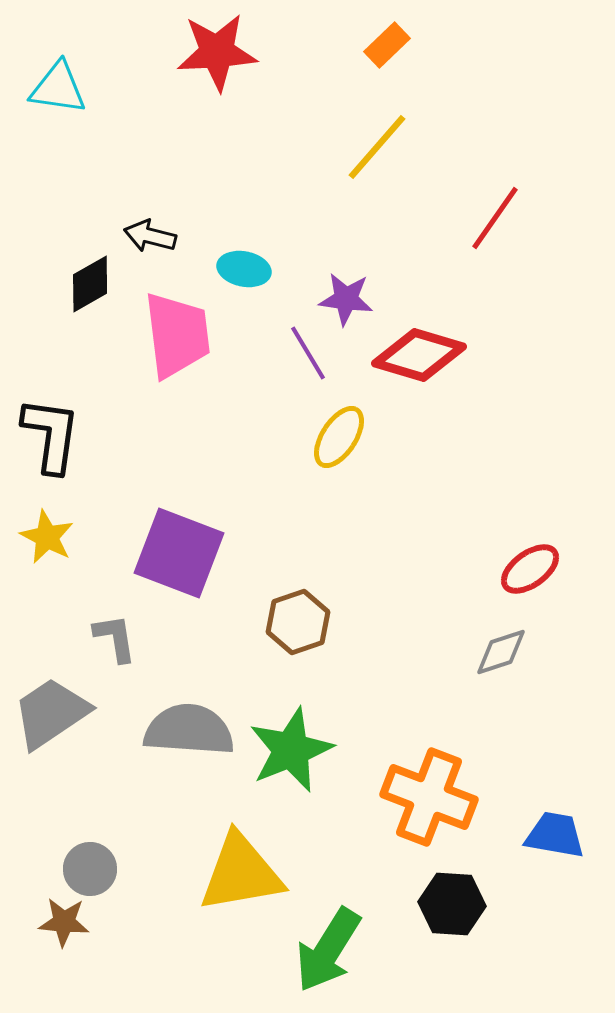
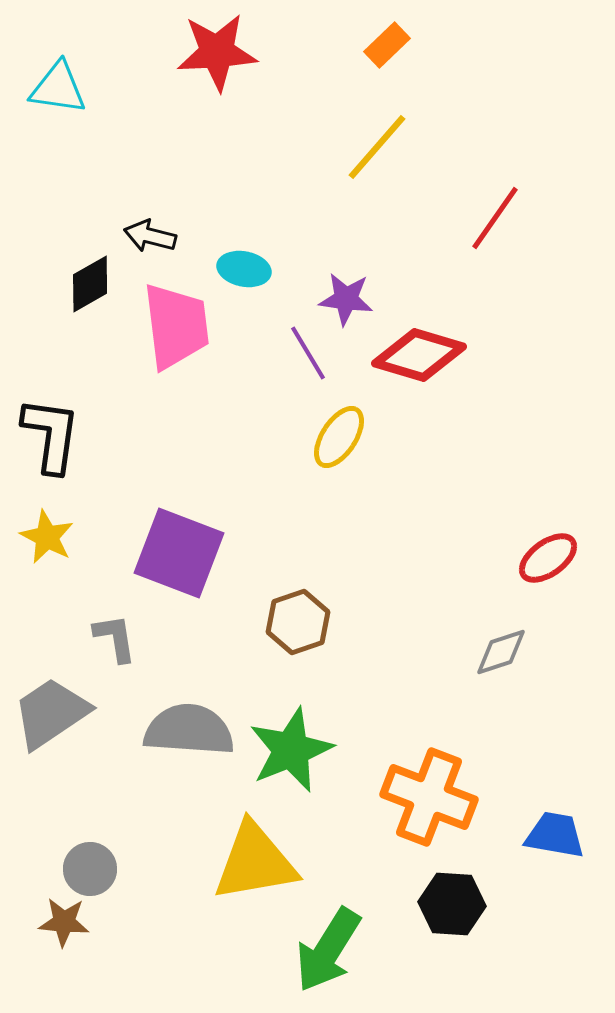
pink trapezoid: moved 1 px left, 9 px up
red ellipse: moved 18 px right, 11 px up
yellow triangle: moved 14 px right, 11 px up
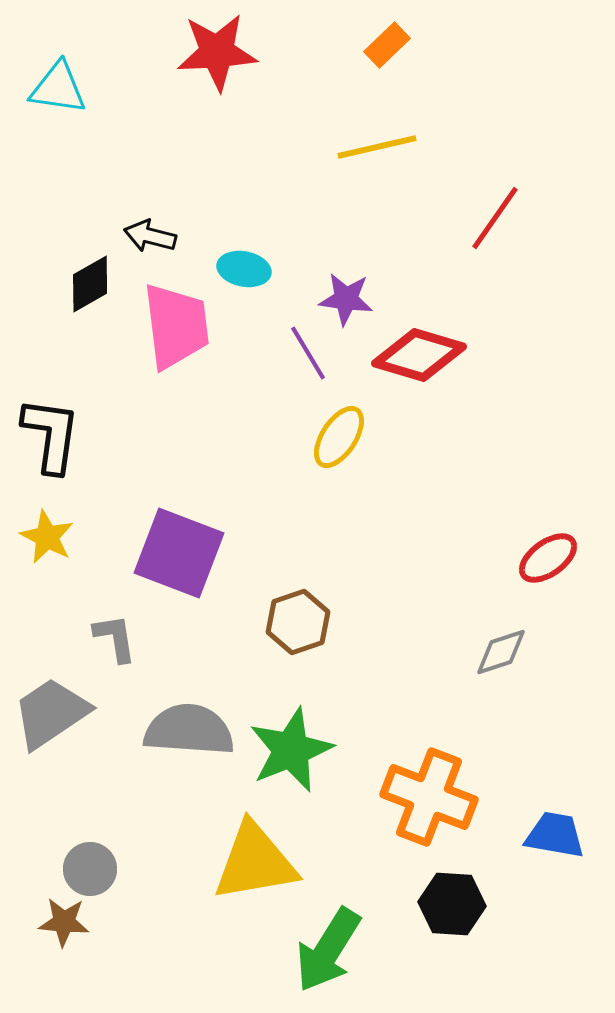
yellow line: rotated 36 degrees clockwise
